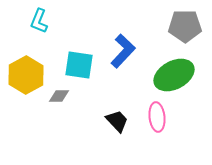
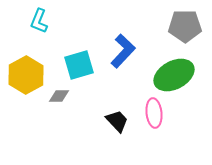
cyan square: rotated 24 degrees counterclockwise
pink ellipse: moved 3 px left, 4 px up
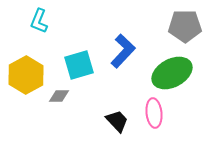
green ellipse: moved 2 px left, 2 px up
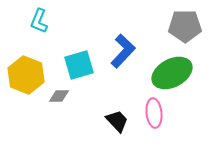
yellow hexagon: rotated 9 degrees counterclockwise
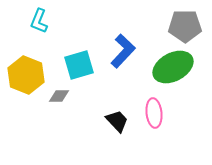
green ellipse: moved 1 px right, 6 px up
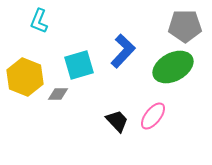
yellow hexagon: moved 1 px left, 2 px down
gray diamond: moved 1 px left, 2 px up
pink ellipse: moved 1 px left, 3 px down; rotated 44 degrees clockwise
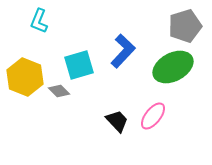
gray pentagon: rotated 16 degrees counterclockwise
gray diamond: moved 1 px right, 3 px up; rotated 45 degrees clockwise
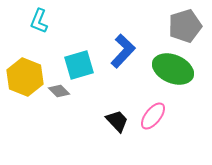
green ellipse: moved 2 px down; rotated 51 degrees clockwise
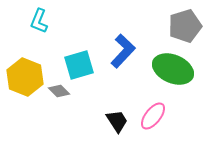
black trapezoid: rotated 10 degrees clockwise
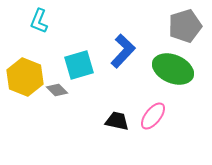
gray diamond: moved 2 px left, 1 px up
black trapezoid: rotated 45 degrees counterclockwise
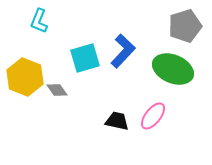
cyan square: moved 6 px right, 7 px up
gray diamond: rotated 10 degrees clockwise
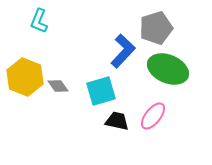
gray pentagon: moved 29 px left, 2 px down
cyan square: moved 16 px right, 33 px down
green ellipse: moved 5 px left
gray diamond: moved 1 px right, 4 px up
